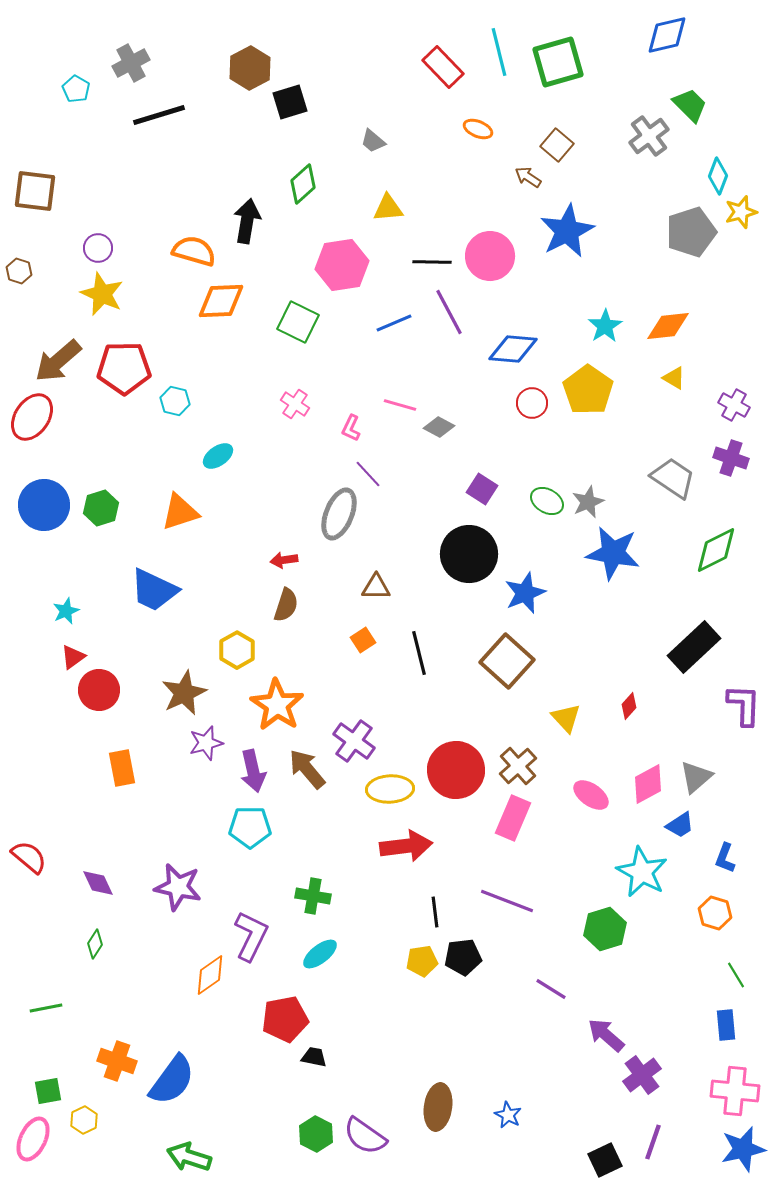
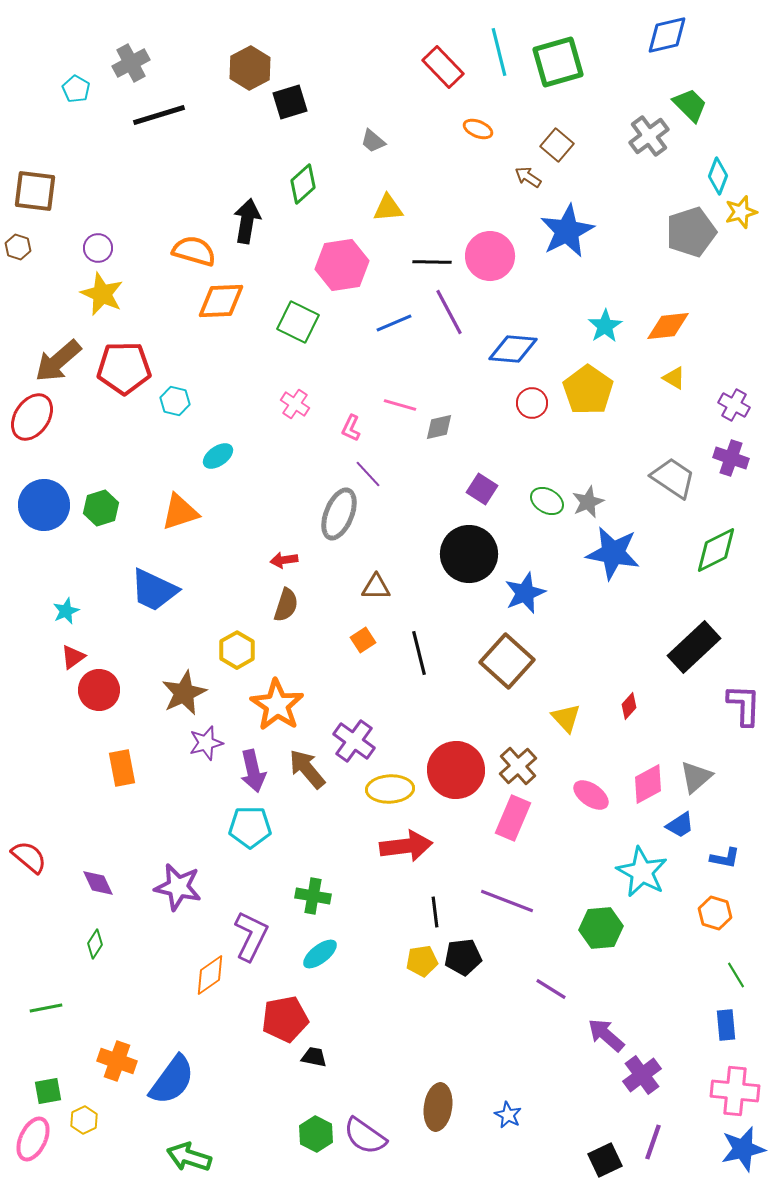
brown hexagon at (19, 271): moved 1 px left, 24 px up
gray diamond at (439, 427): rotated 40 degrees counterclockwise
blue L-shape at (725, 858): rotated 100 degrees counterclockwise
green hexagon at (605, 929): moved 4 px left, 1 px up; rotated 12 degrees clockwise
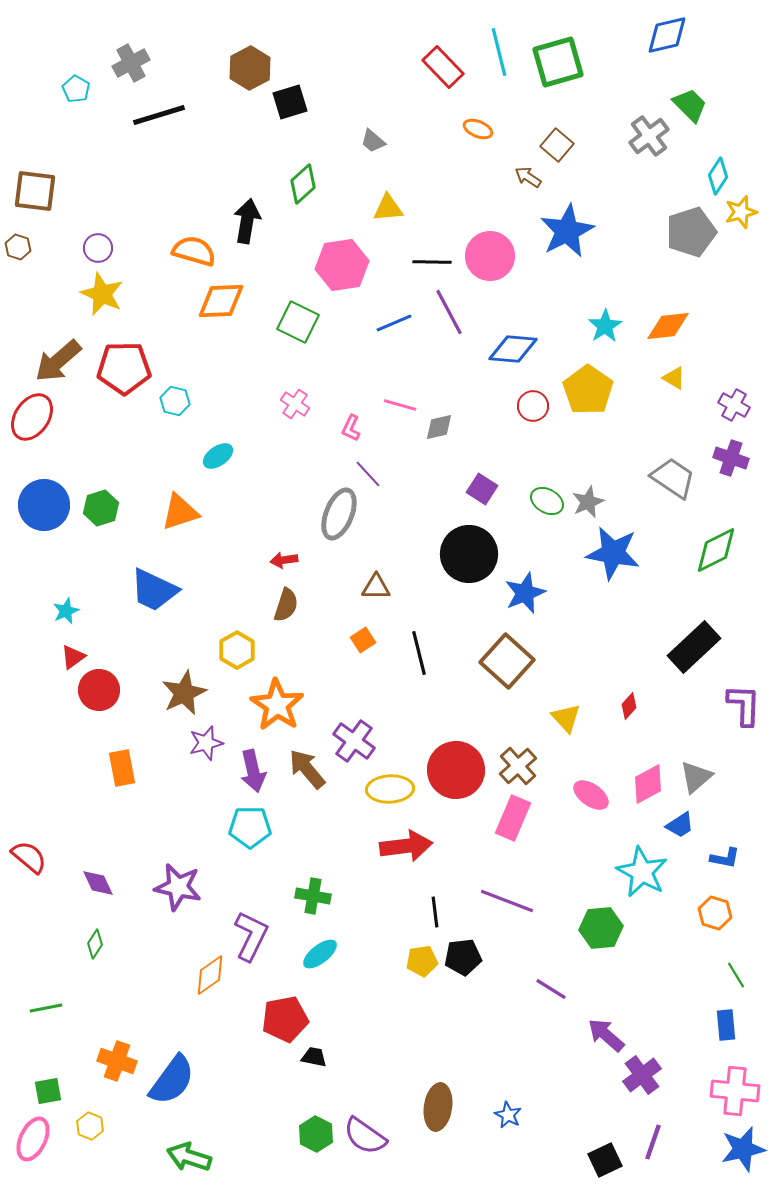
cyan diamond at (718, 176): rotated 12 degrees clockwise
red circle at (532, 403): moved 1 px right, 3 px down
yellow hexagon at (84, 1120): moved 6 px right, 6 px down; rotated 12 degrees counterclockwise
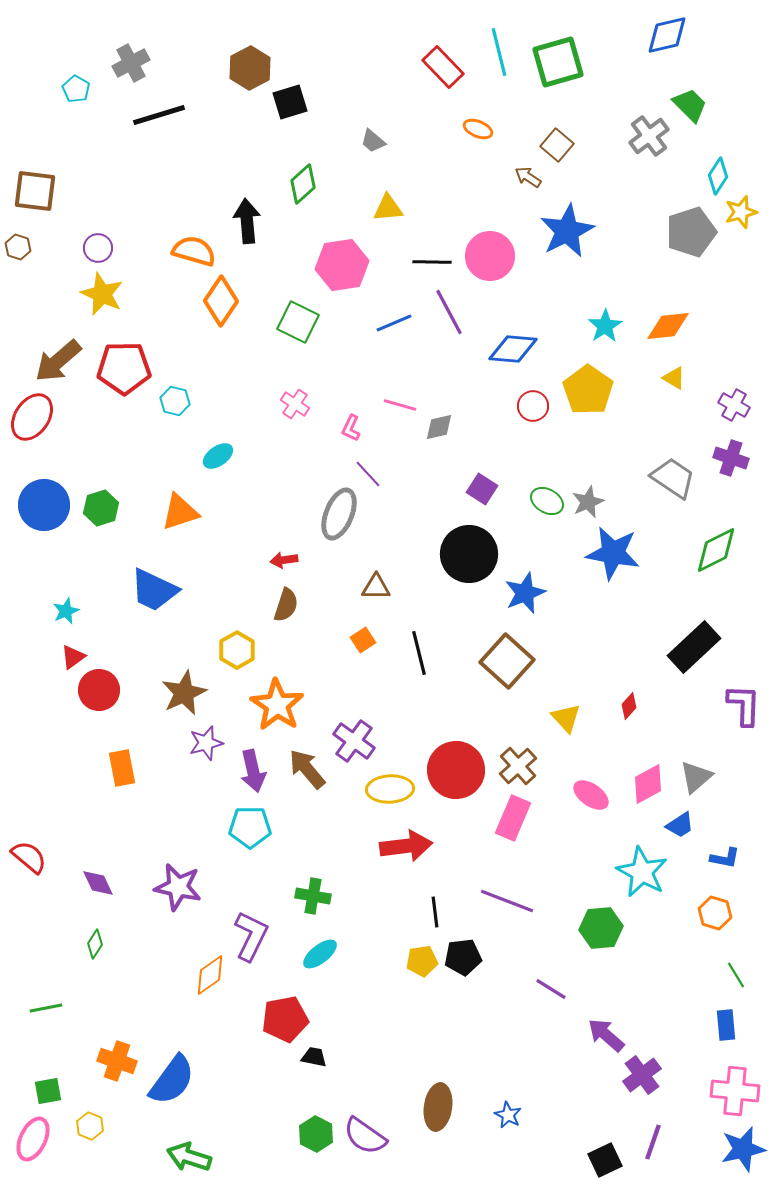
black arrow at (247, 221): rotated 15 degrees counterclockwise
orange diamond at (221, 301): rotated 54 degrees counterclockwise
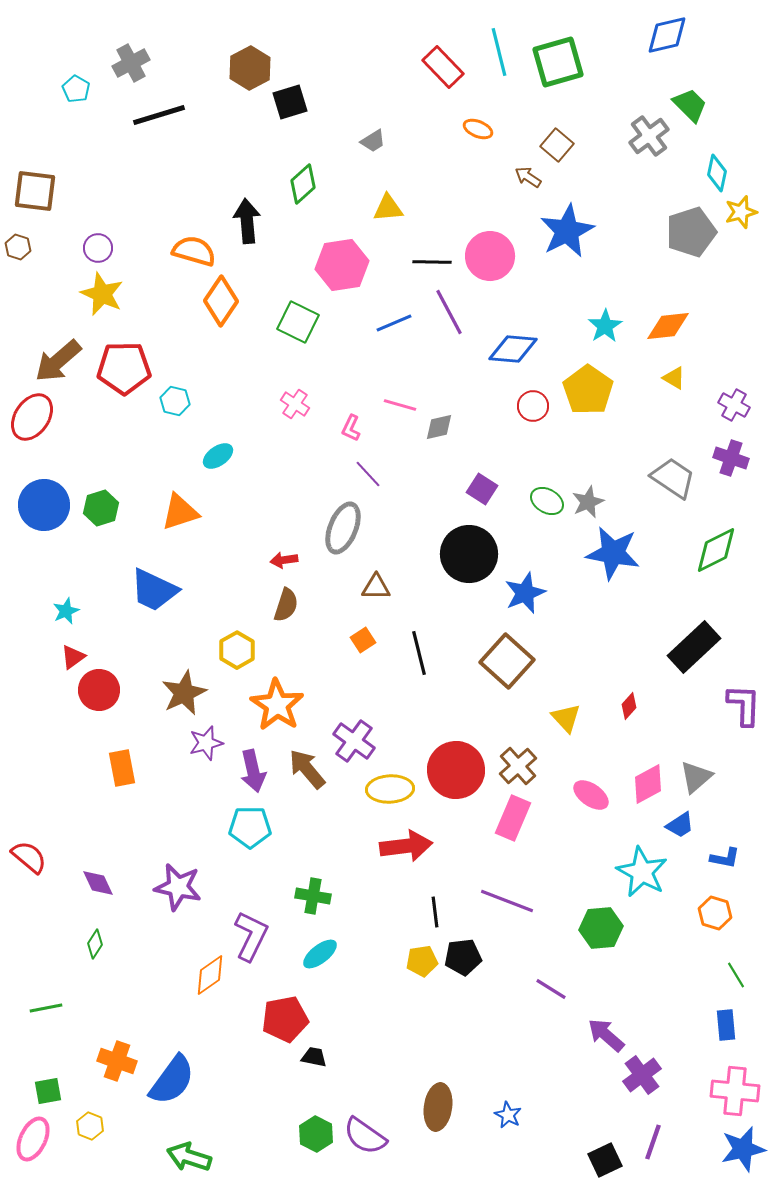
gray trapezoid at (373, 141): rotated 72 degrees counterclockwise
cyan diamond at (718, 176): moved 1 px left, 3 px up; rotated 21 degrees counterclockwise
gray ellipse at (339, 514): moved 4 px right, 14 px down
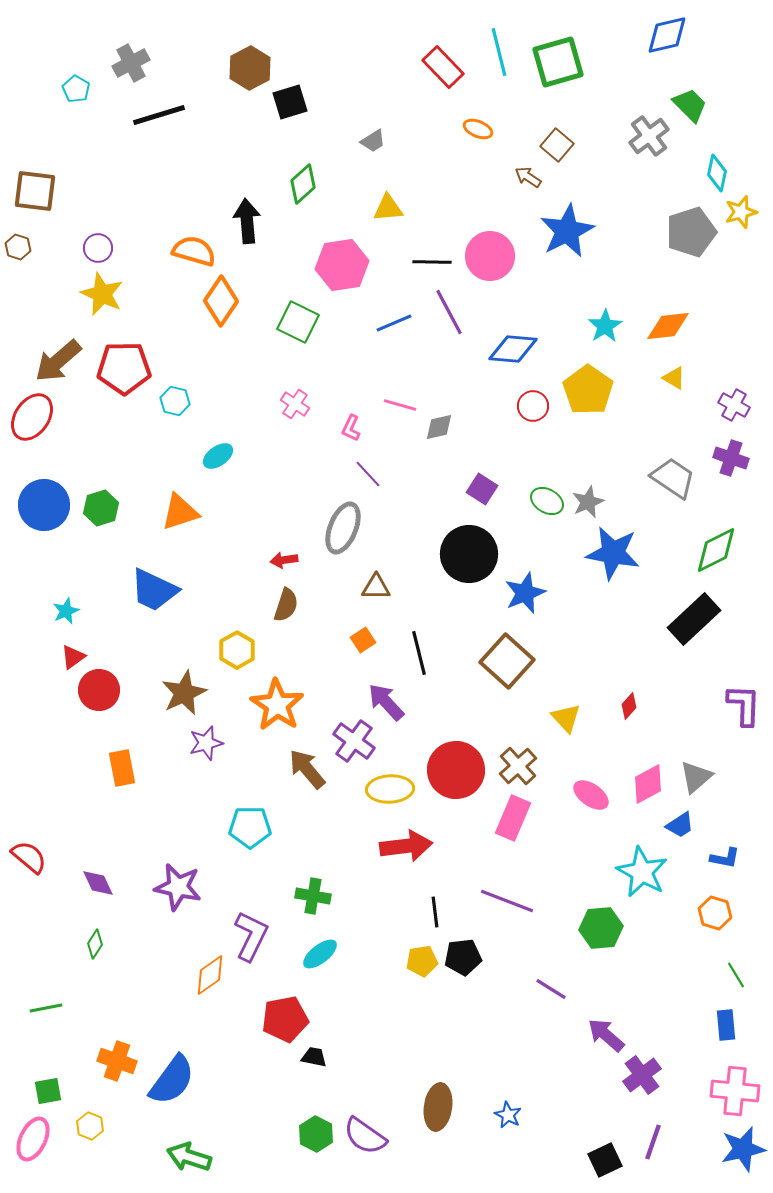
black rectangle at (694, 647): moved 28 px up
purple arrow at (253, 771): moved 133 px right, 69 px up; rotated 150 degrees clockwise
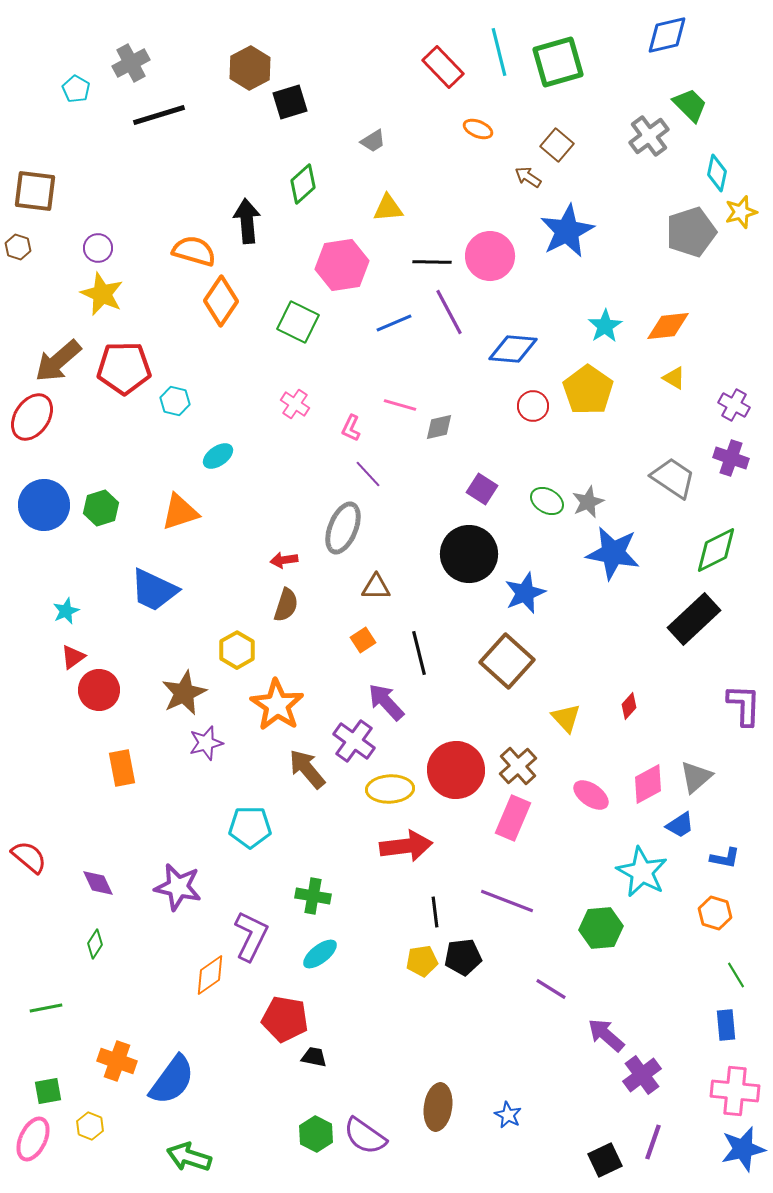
red pentagon at (285, 1019): rotated 21 degrees clockwise
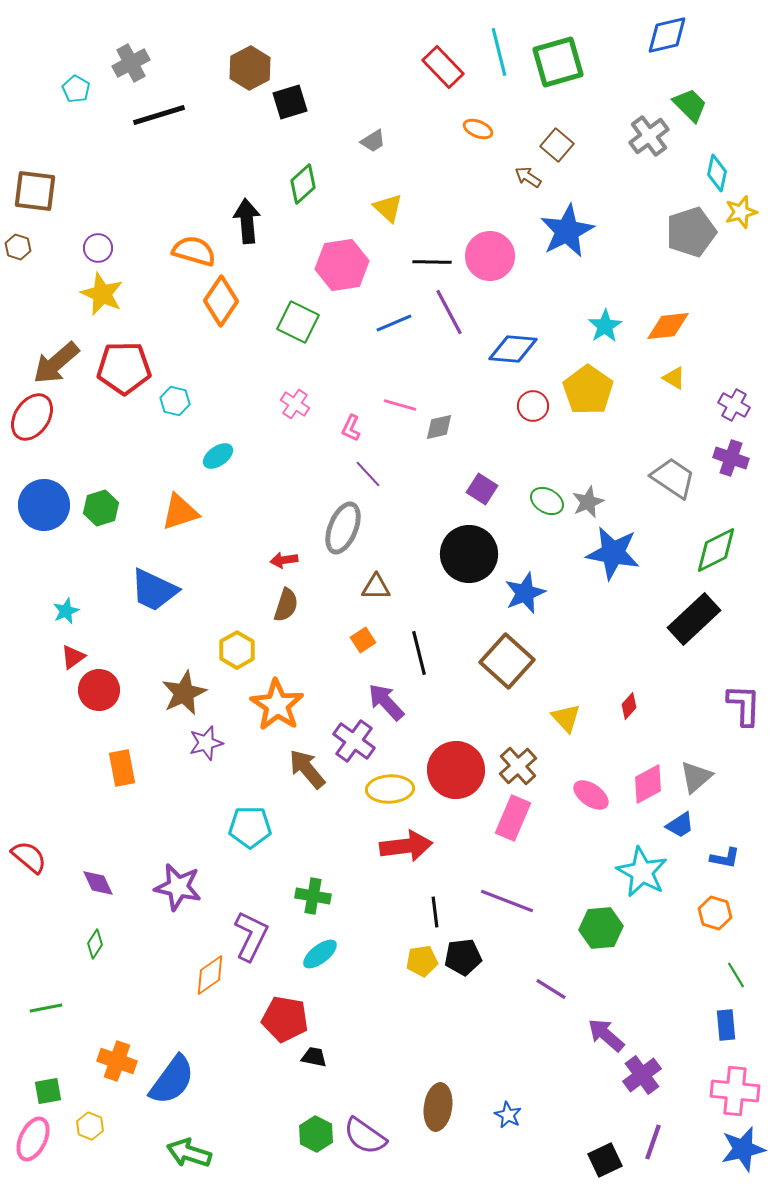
yellow triangle at (388, 208): rotated 48 degrees clockwise
brown arrow at (58, 361): moved 2 px left, 2 px down
green arrow at (189, 1157): moved 4 px up
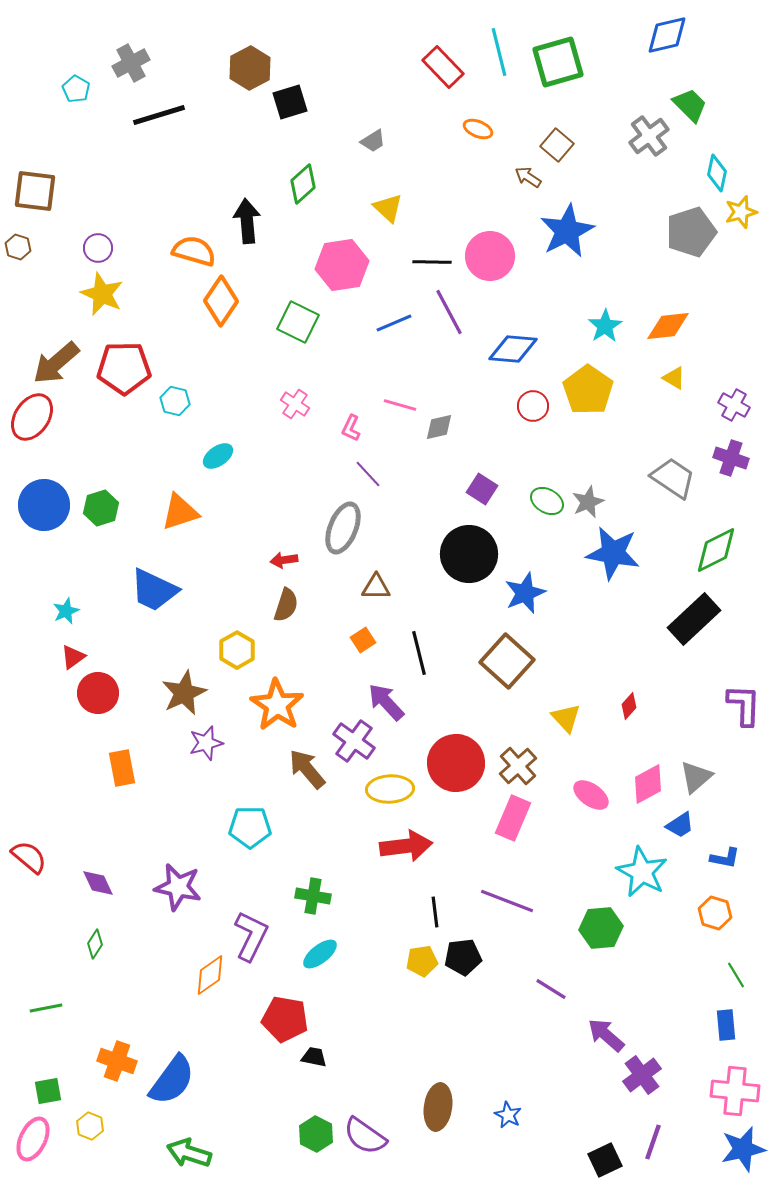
red circle at (99, 690): moved 1 px left, 3 px down
red circle at (456, 770): moved 7 px up
